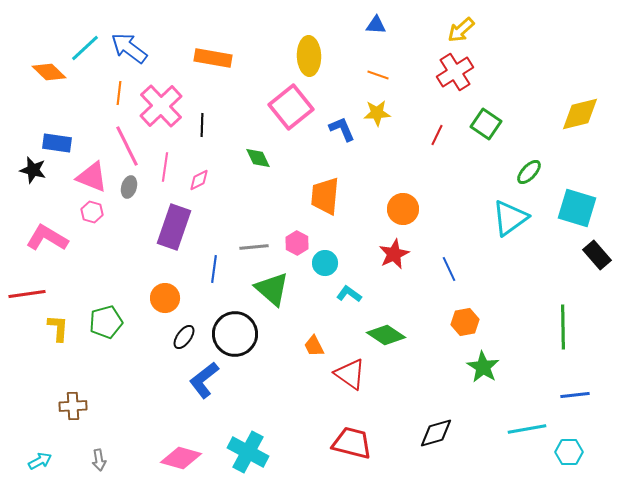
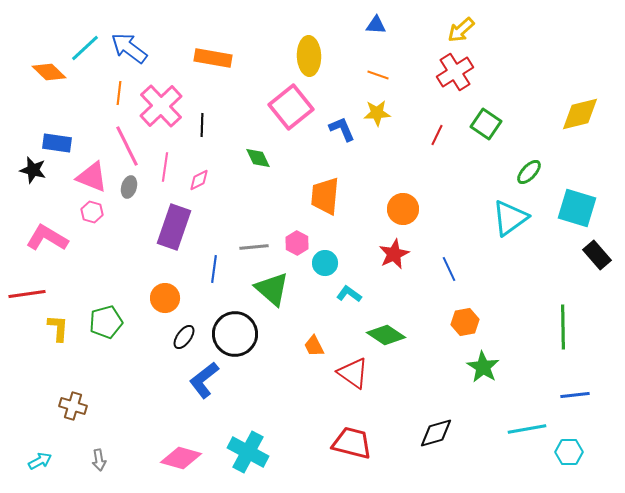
red triangle at (350, 374): moved 3 px right, 1 px up
brown cross at (73, 406): rotated 20 degrees clockwise
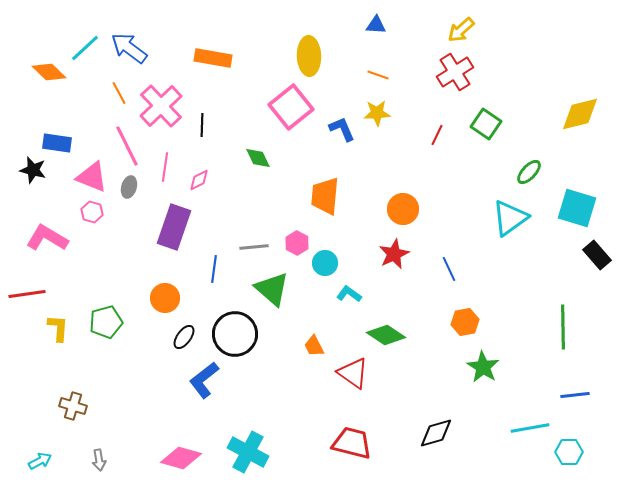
orange line at (119, 93): rotated 35 degrees counterclockwise
cyan line at (527, 429): moved 3 px right, 1 px up
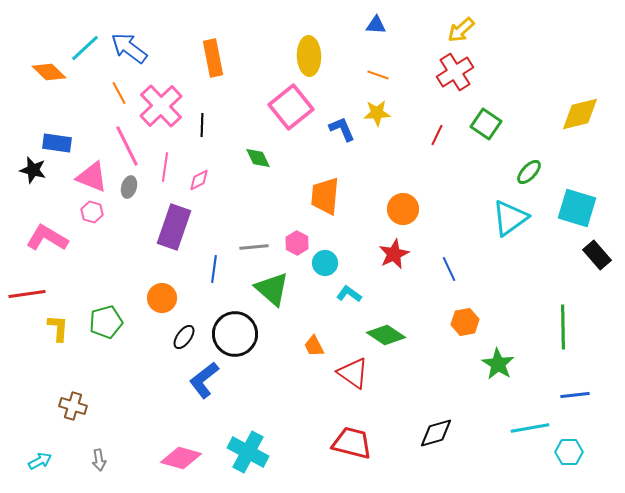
orange rectangle at (213, 58): rotated 69 degrees clockwise
orange circle at (165, 298): moved 3 px left
green star at (483, 367): moved 15 px right, 3 px up
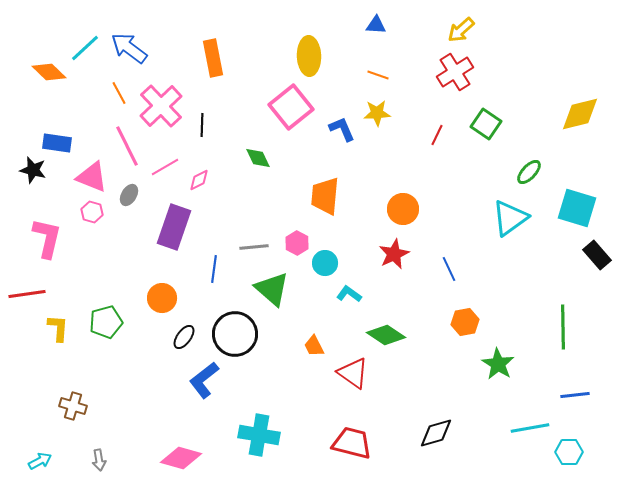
pink line at (165, 167): rotated 52 degrees clockwise
gray ellipse at (129, 187): moved 8 px down; rotated 15 degrees clockwise
pink L-shape at (47, 238): rotated 72 degrees clockwise
cyan cross at (248, 452): moved 11 px right, 17 px up; rotated 18 degrees counterclockwise
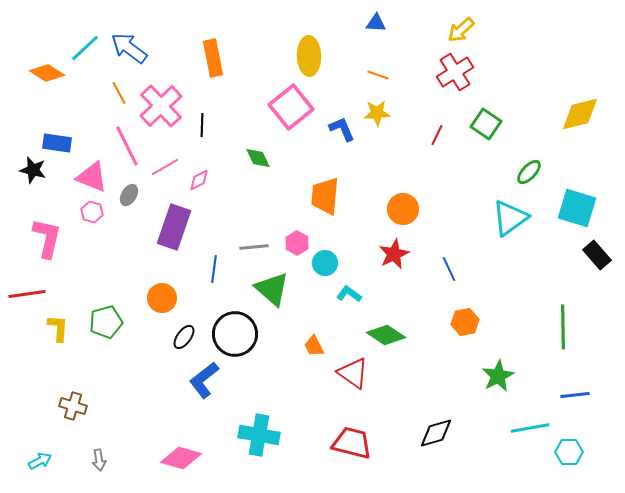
blue triangle at (376, 25): moved 2 px up
orange diamond at (49, 72): moved 2 px left, 1 px down; rotated 12 degrees counterclockwise
green star at (498, 364): moved 12 px down; rotated 12 degrees clockwise
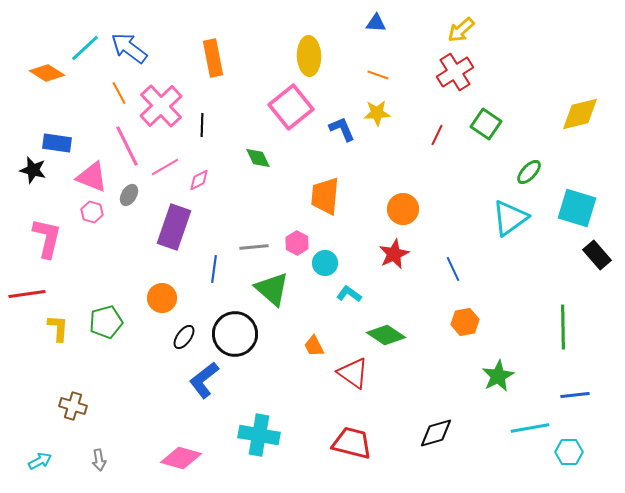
blue line at (449, 269): moved 4 px right
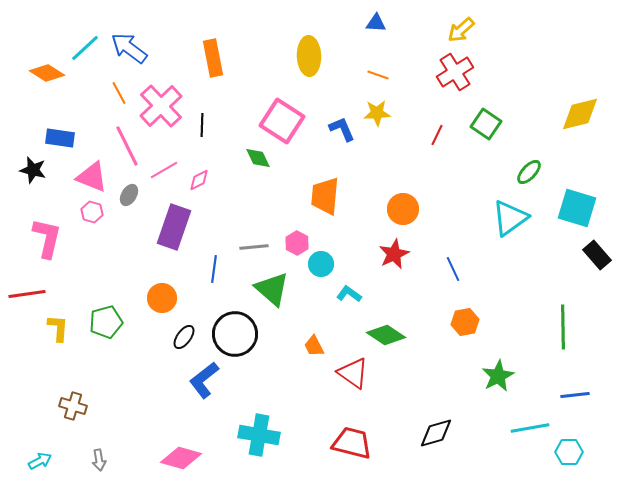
pink square at (291, 107): moved 9 px left, 14 px down; rotated 18 degrees counterclockwise
blue rectangle at (57, 143): moved 3 px right, 5 px up
pink line at (165, 167): moved 1 px left, 3 px down
cyan circle at (325, 263): moved 4 px left, 1 px down
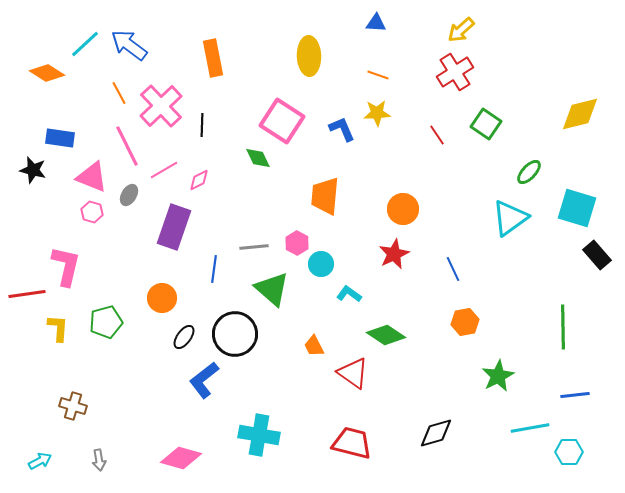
cyan line at (85, 48): moved 4 px up
blue arrow at (129, 48): moved 3 px up
red line at (437, 135): rotated 60 degrees counterclockwise
pink L-shape at (47, 238): moved 19 px right, 28 px down
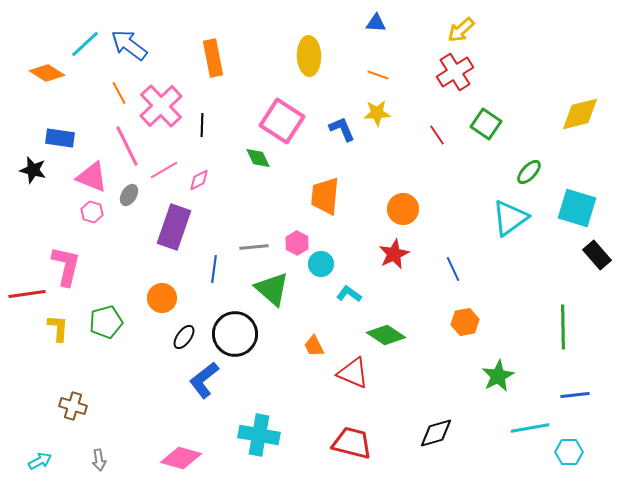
red triangle at (353, 373): rotated 12 degrees counterclockwise
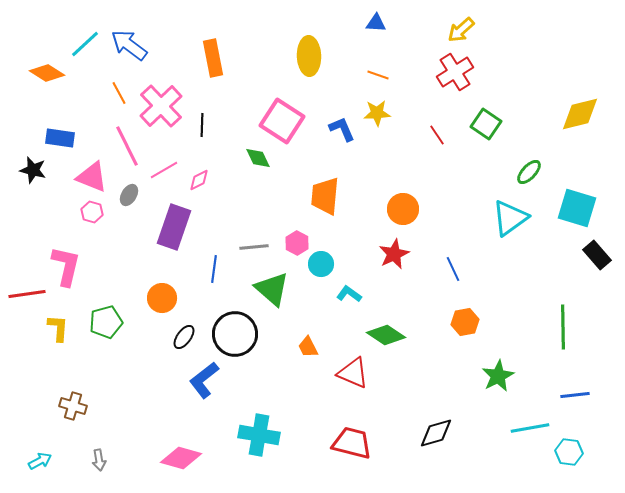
orange trapezoid at (314, 346): moved 6 px left, 1 px down
cyan hexagon at (569, 452): rotated 8 degrees clockwise
